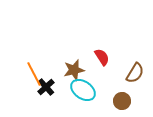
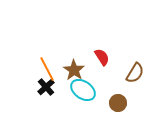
brown star: rotated 25 degrees counterclockwise
orange line: moved 13 px right, 5 px up
brown circle: moved 4 px left, 2 px down
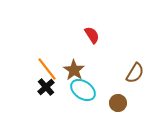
red semicircle: moved 10 px left, 22 px up
orange line: rotated 10 degrees counterclockwise
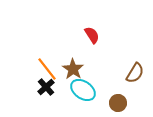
brown star: moved 1 px left, 1 px up
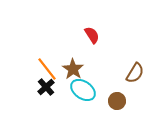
brown circle: moved 1 px left, 2 px up
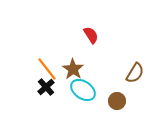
red semicircle: moved 1 px left
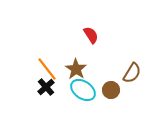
brown star: moved 3 px right
brown semicircle: moved 3 px left
brown circle: moved 6 px left, 11 px up
